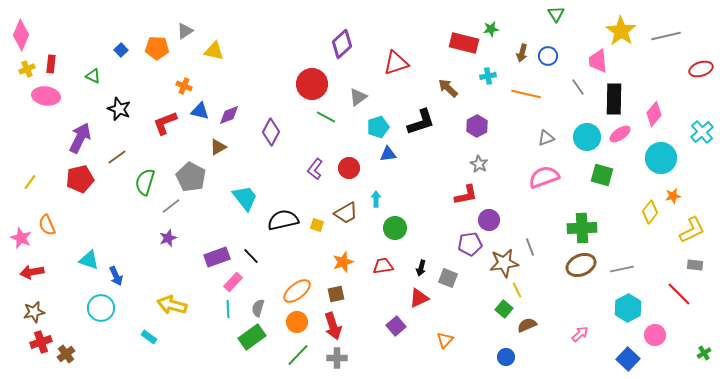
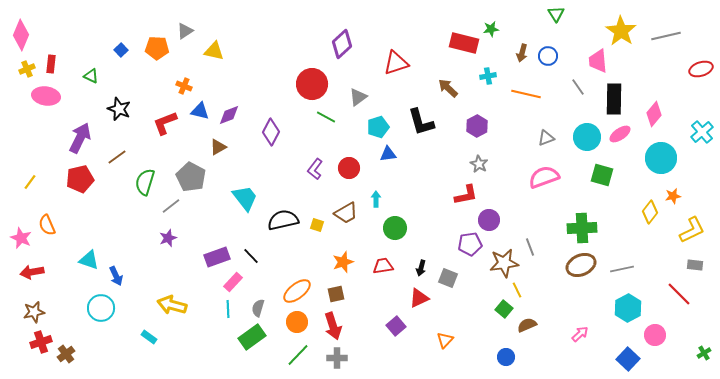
green triangle at (93, 76): moved 2 px left
black L-shape at (421, 122): rotated 92 degrees clockwise
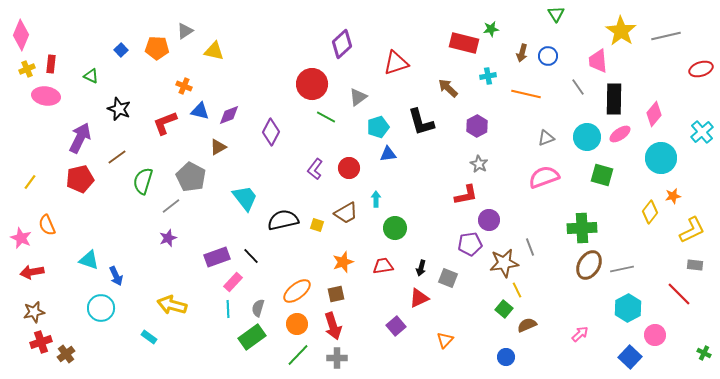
green semicircle at (145, 182): moved 2 px left, 1 px up
brown ellipse at (581, 265): moved 8 px right; rotated 36 degrees counterclockwise
orange circle at (297, 322): moved 2 px down
green cross at (704, 353): rotated 32 degrees counterclockwise
blue square at (628, 359): moved 2 px right, 2 px up
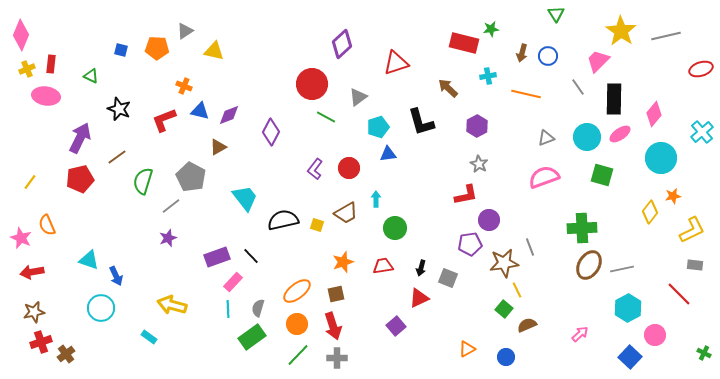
blue square at (121, 50): rotated 32 degrees counterclockwise
pink trapezoid at (598, 61): rotated 50 degrees clockwise
red L-shape at (165, 123): moved 1 px left, 3 px up
orange triangle at (445, 340): moved 22 px right, 9 px down; rotated 18 degrees clockwise
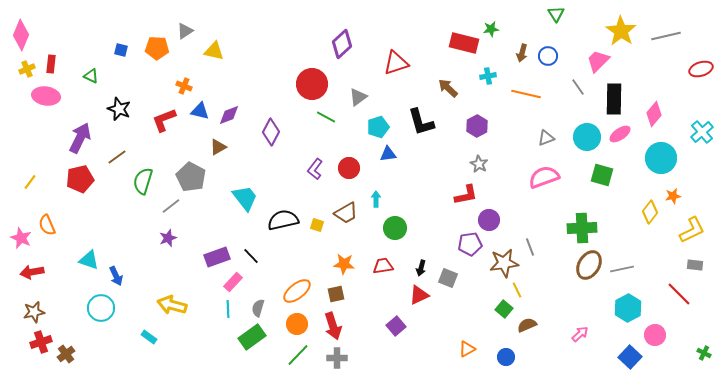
orange star at (343, 262): moved 1 px right, 2 px down; rotated 25 degrees clockwise
red triangle at (419, 298): moved 3 px up
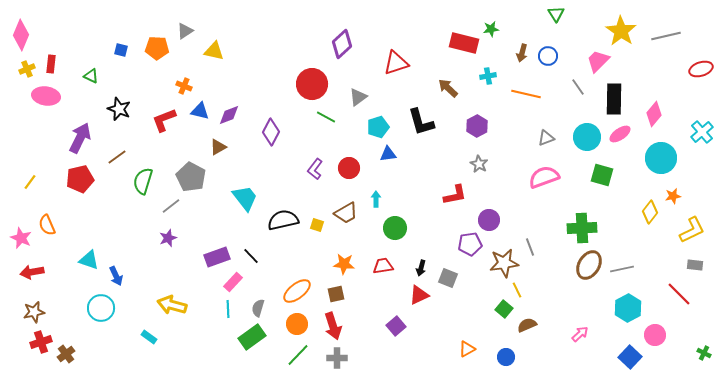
red L-shape at (466, 195): moved 11 px left
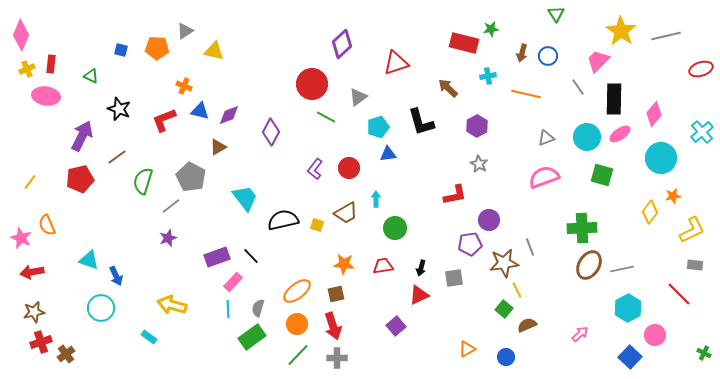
purple arrow at (80, 138): moved 2 px right, 2 px up
gray square at (448, 278): moved 6 px right; rotated 30 degrees counterclockwise
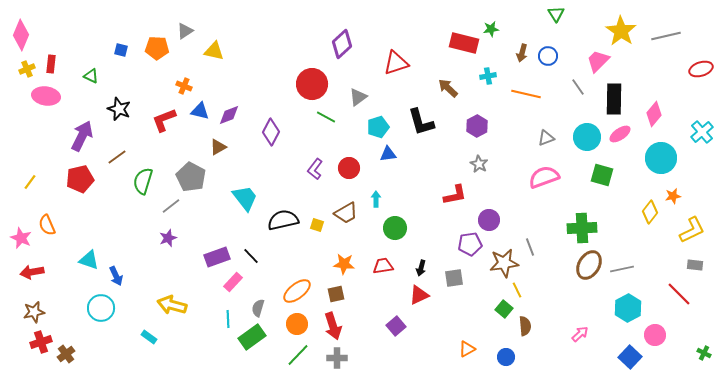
cyan line at (228, 309): moved 10 px down
brown semicircle at (527, 325): moved 2 px left, 1 px down; rotated 108 degrees clockwise
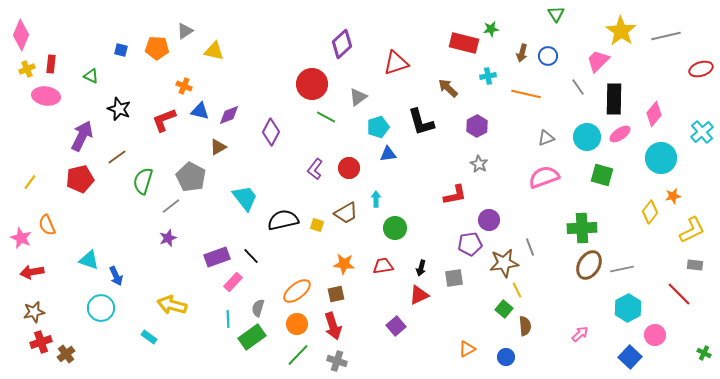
gray cross at (337, 358): moved 3 px down; rotated 18 degrees clockwise
